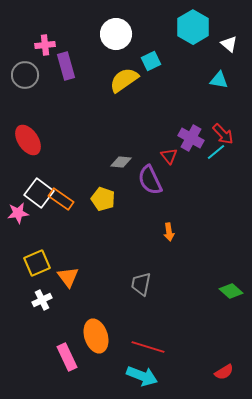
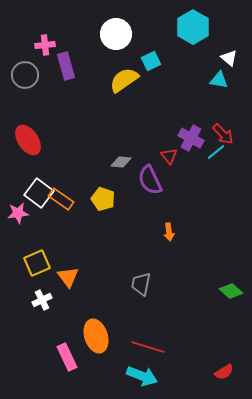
white triangle: moved 14 px down
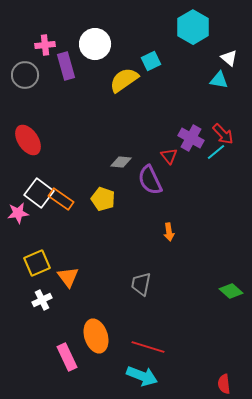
white circle: moved 21 px left, 10 px down
red semicircle: moved 12 px down; rotated 114 degrees clockwise
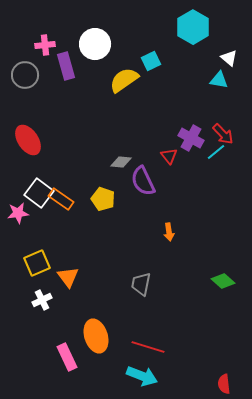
purple semicircle: moved 7 px left, 1 px down
green diamond: moved 8 px left, 10 px up
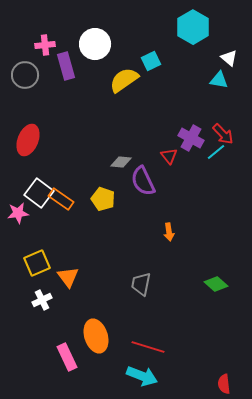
red ellipse: rotated 56 degrees clockwise
green diamond: moved 7 px left, 3 px down
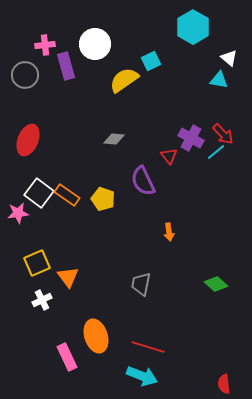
gray diamond: moved 7 px left, 23 px up
orange rectangle: moved 6 px right, 4 px up
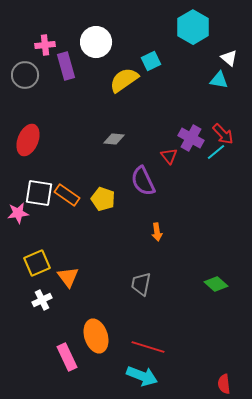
white circle: moved 1 px right, 2 px up
white square: rotated 28 degrees counterclockwise
orange arrow: moved 12 px left
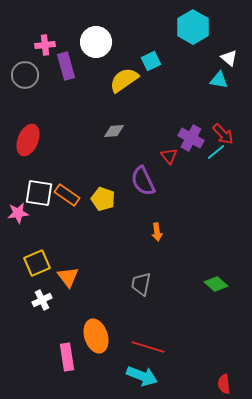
gray diamond: moved 8 px up; rotated 10 degrees counterclockwise
pink rectangle: rotated 16 degrees clockwise
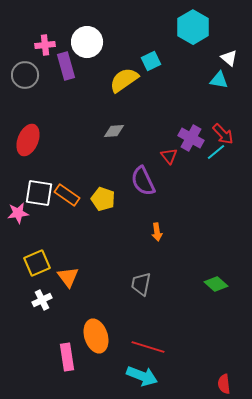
white circle: moved 9 px left
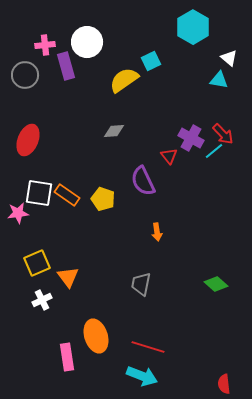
cyan line: moved 2 px left, 1 px up
